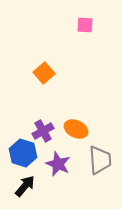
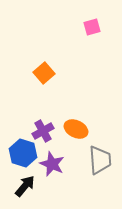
pink square: moved 7 px right, 2 px down; rotated 18 degrees counterclockwise
purple star: moved 6 px left
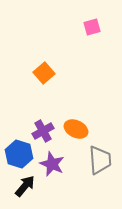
blue hexagon: moved 4 px left, 1 px down
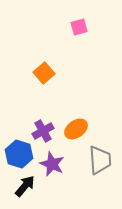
pink square: moved 13 px left
orange ellipse: rotated 60 degrees counterclockwise
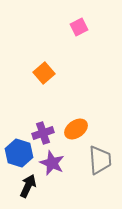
pink square: rotated 12 degrees counterclockwise
purple cross: moved 2 px down; rotated 10 degrees clockwise
blue hexagon: moved 1 px up
purple star: moved 1 px up
black arrow: moved 3 px right; rotated 15 degrees counterclockwise
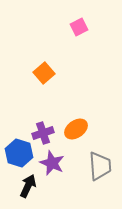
gray trapezoid: moved 6 px down
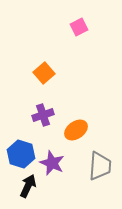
orange ellipse: moved 1 px down
purple cross: moved 18 px up
blue hexagon: moved 2 px right, 1 px down
gray trapezoid: rotated 8 degrees clockwise
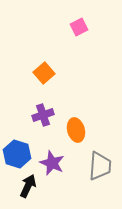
orange ellipse: rotated 70 degrees counterclockwise
blue hexagon: moved 4 px left
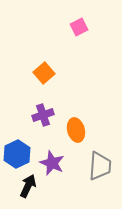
blue hexagon: rotated 16 degrees clockwise
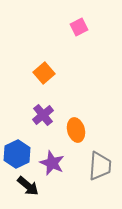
purple cross: rotated 20 degrees counterclockwise
black arrow: rotated 105 degrees clockwise
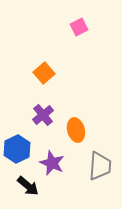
blue hexagon: moved 5 px up
